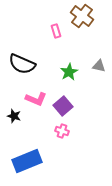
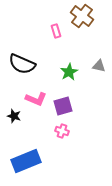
purple square: rotated 24 degrees clockwise
blue rectangle: moved 1 px left
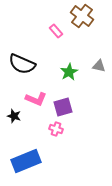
pink rectangle: rotated 24 degrees counterclockwise
purple square: moved 1 px down
pink cross: moved 6 px left, 2 px up
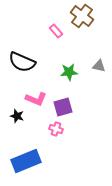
black semicircle: moved 2 px up
green star: rotated 24 degrees clockwise
black star: moved 3 px right
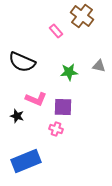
purple square: rotated 18 degrees clockwise
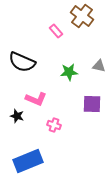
purple square: moved 29 px right, 3 px up
pink cross: moved 2 px left, 4 px up
blue rectangle: moved 2 px right
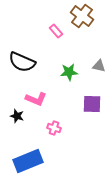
pink cross: moved 3 px down
